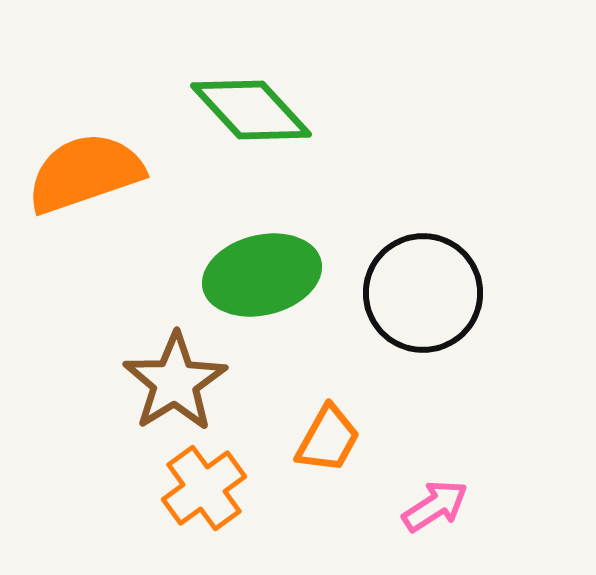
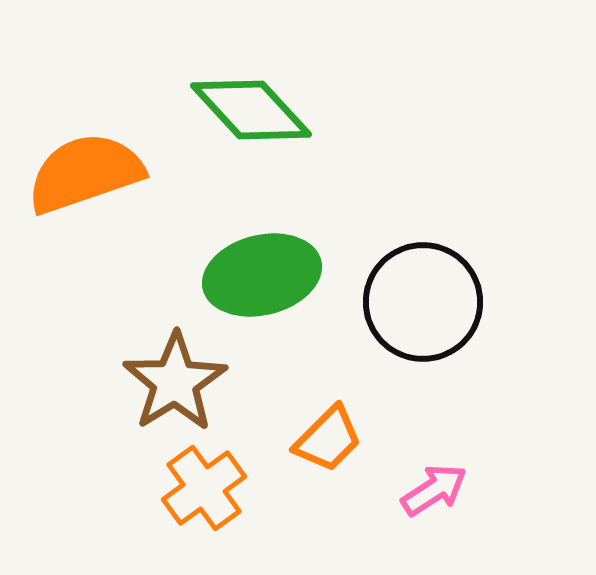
black circle: moved 9 px down
orange trapezoid: rotated 16 degrees clockwise
pink arrow: moved 1 px left, 16 px up
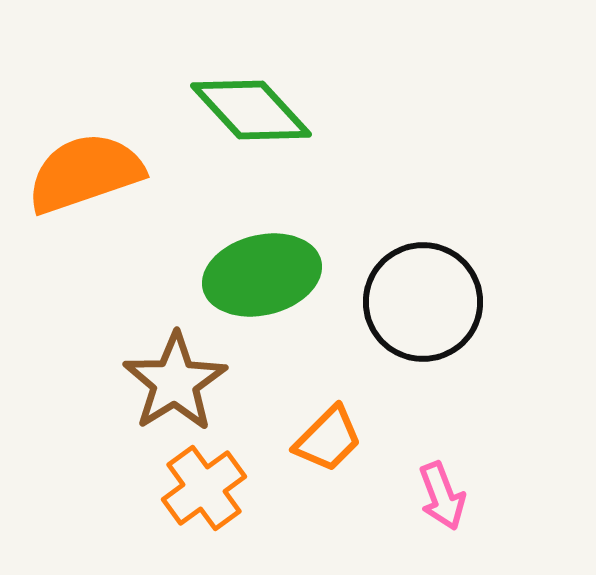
pink arrow: moved 8 px right, 6 px down; rotated 102 degrees clockwise
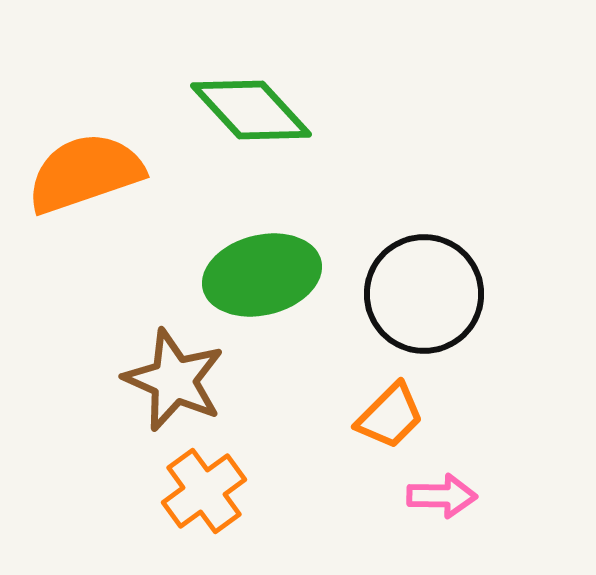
black circle: moved 1 px right, 8 px up
brown star: moved 1 px left, 2 px up; rotated 16 degrees counterclockwise
orange trapezoid: moved 62 px right, 23 px up
orange cross: moved 3 px down
pink arrow: rotated 68 degrees counterclockwise
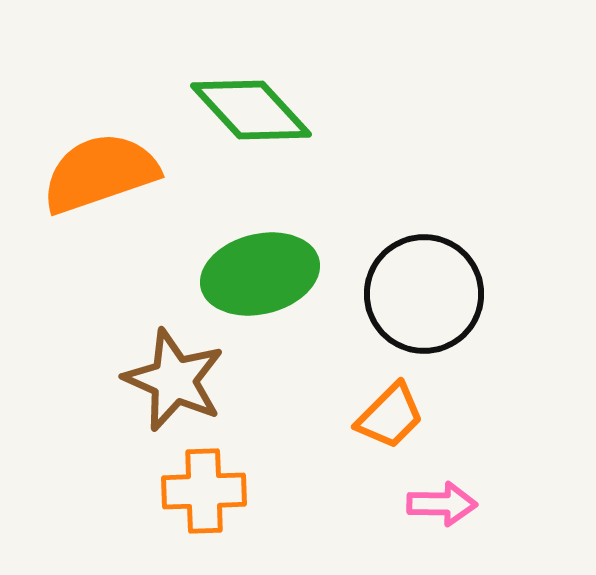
orange semicircle: moved 15 px right
green ellipse: moved 2 px left, 1 px up
orange cross: rotated 34 degrees clockwise
pink arrow: moved 8 px down
